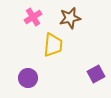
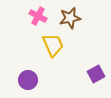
pink cross: moved 5 px right, 1 px up; rotated 30 degrees counterclockwise
yellow trapezoid: rotated 30 degrees counterclockwise
purple circle: moved 2 px down
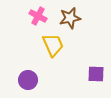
purple square: rotated 30 degrees clockwise
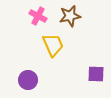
brown star: moved 2 px up
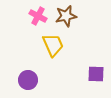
brown star: moved 4 px left
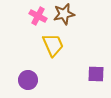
brown star: moved 2 px left, 2 px up
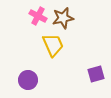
brown star: moved 1 px left, 4 px down
purple square: rotated 18 degrees counterclockwise
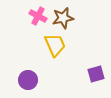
yellow trapezoid: moved 2 px right
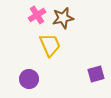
pink cross: moved 1 px left, 1 px up; rotated 30 degrees clockwise
yellow trapezoid: moved 5 px left
purple circle: moved 1 px right, 1 px up
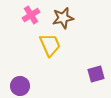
pink cross: moved 6 px left
purple circle: moved 9 px left, 7 px down
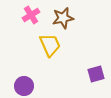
purple circle: moved 4 px right
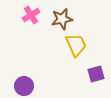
brown star: moved 1 px left, 1 px down
yellow trapezoid: moved 26 px right
